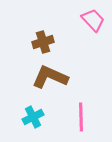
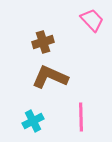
pink trapezoid: moved 1 px left
cyan cross: moved 4 px down
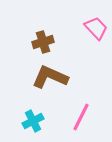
pink trapezoid: moved 4 px right, 8 px down
pink line: rotated 28 degrees clockwise
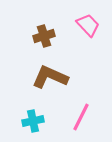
pink trapezoid: moved 8 px left, 3 px up
brown cross: moved 1 px right, 6 px up
cyan cross: rotated 15 degrees clockwise
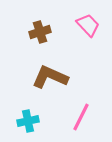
brown cross: moved 4 px left, 4 px up
cyan cross: moved 5 px left
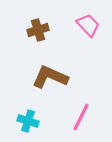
brown cross: moved 2 px left, 2 px up
cyan cross: rotated 30 degrees clockwise
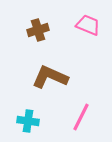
pink trapezoid: rotated 25 degrees counterclockwise
cyan cross: rotated 10 degrees counterclockwise
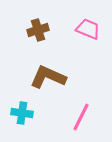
pink trapezoid: moved 4 px down
brown L-shape: moved 2 px left
cyan cross: moved 6 px left, 8 px up
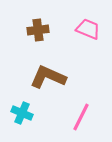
brown cross: rotated 10 degrees clockwise
cyan cross: rotated 15 degrees clockwise
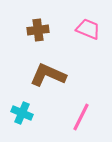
brown L-shape: moved 2 px up
